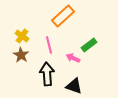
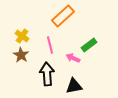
pink line: moved 1 px right
black triangle: rotated 30 degrees counterclockwise
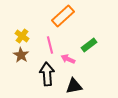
pink arrow: moved 5 px left, 1 px down
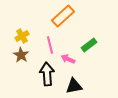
yellow cross: rotated 24 degrees clockwise
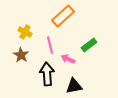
yellow cross: moved 3 px right, 4 px up; rotated 32 degrees counterclockwise
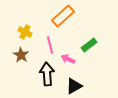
black triangle: rotated 18 degrees counterclockwise
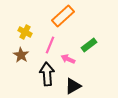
pink line: rotated 36 degrees clockwise
black triangle: moved 1 px left
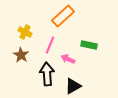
green rectangle: rotated 49 degrees clockwise
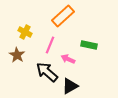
brown star: moved 4 px left
black arrow: moved 2 px up; rotated 45 degrees counterclockwise
black triangle: moved 3 px left
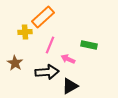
orange rectangle: moved 20 px left, 1 px down
yellow cross: rotated 32 degrees counterclockwise
brown star: moved 2 px left, 8 px down
black arrow: rotated 135 degrees clockwise
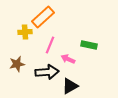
brown star: moved 2 px right, 1 px down; rotated 28 degrees clockwise
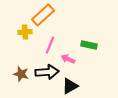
orange rectangle: moved 2 px up
brown star: moved 4 px right, 10 px down; rotated 28 degrees clockwise
